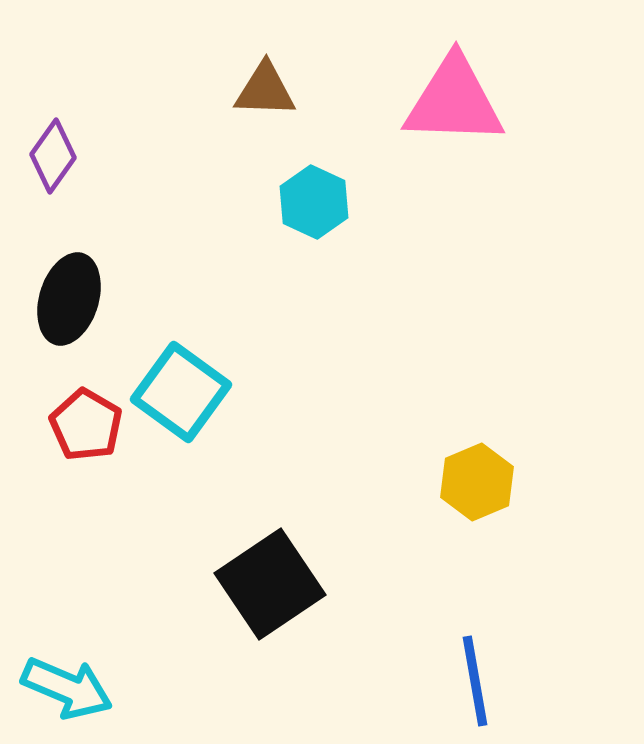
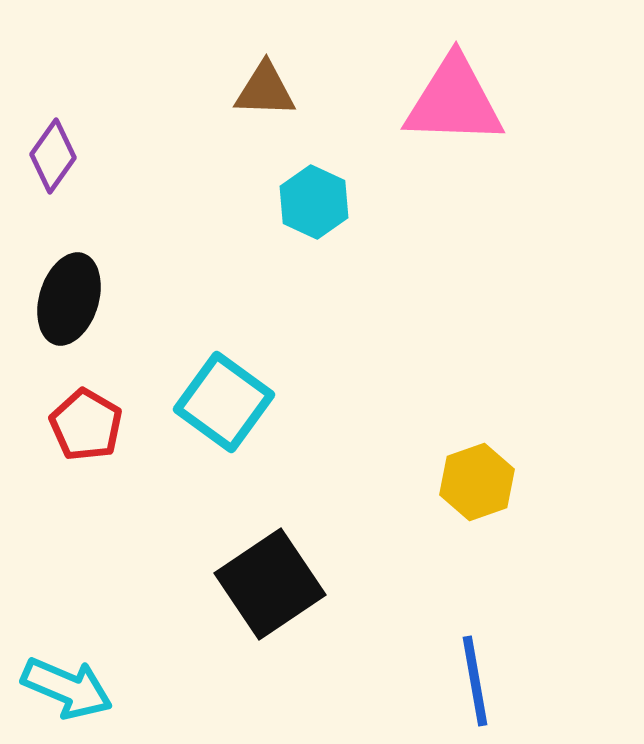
cyan square: moved 43 px right, 10 px down
yellow hexagon: rotated 4 degrees clockwise
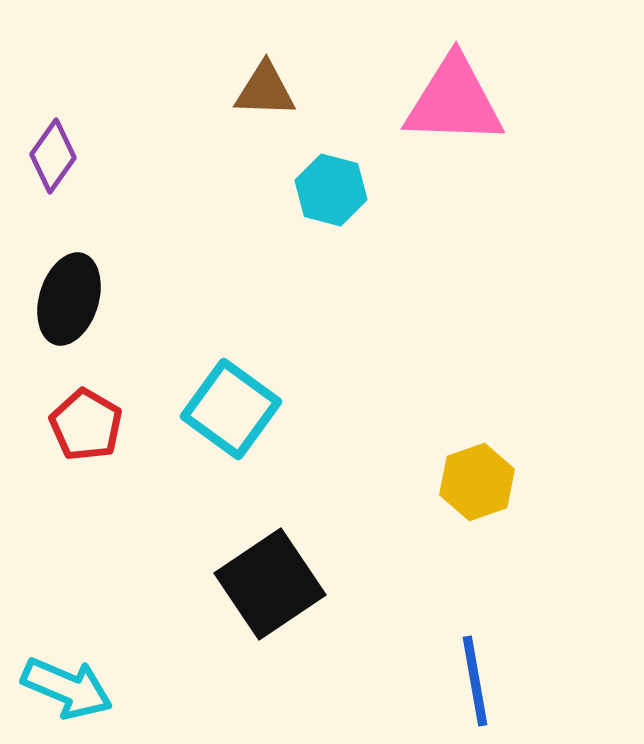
cyan hexagon: moved 17 px right, 12 px up; rotated 10 degrees counterclockwise
cyan square: moved 7 px right, 7 px down
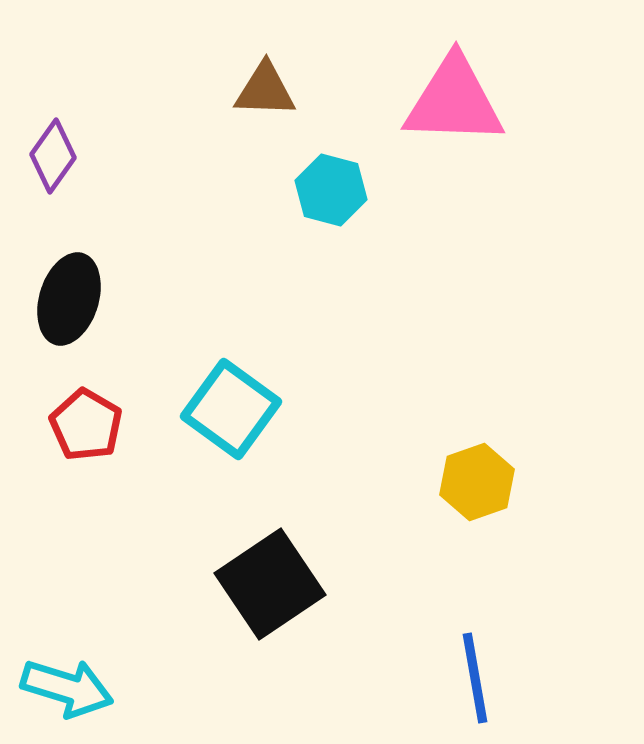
blue line: moved 3 px up
cyan arrow: rotated 6 degrees counterclockwise
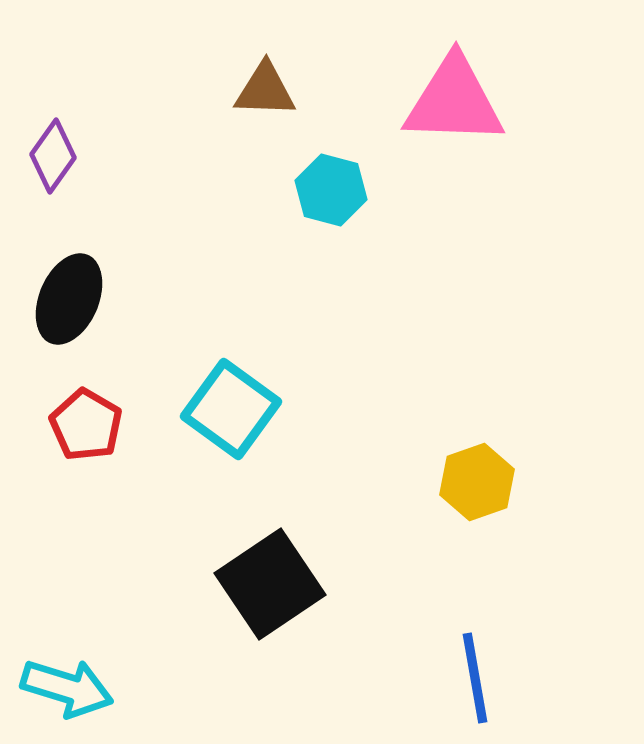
black ellipse: rotated 6 degrees clockwise
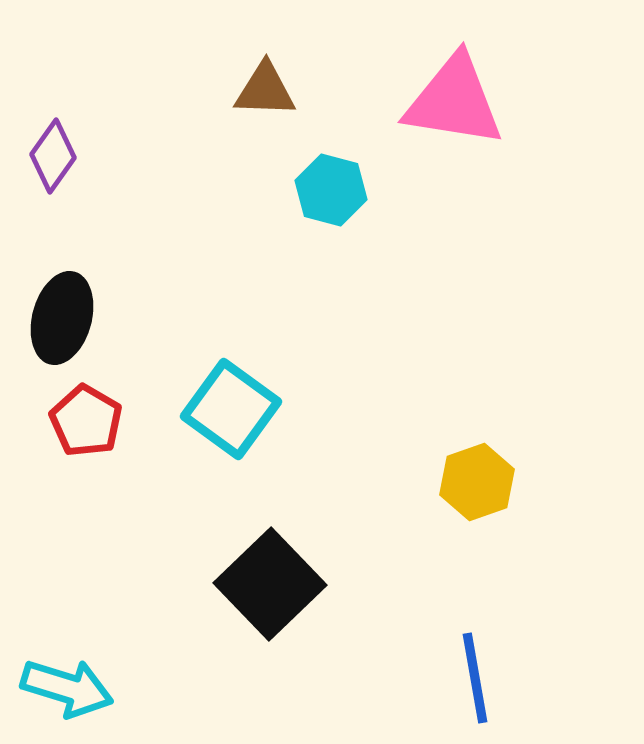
pink triangle: rotated 7 degrees clockwise
black ellipse: moved 7 px left, 19 px down; rotated 8 degrees counterclockwise
red pentagon: moved 4 px up
black square: rotated 10 degrees counterclockwise
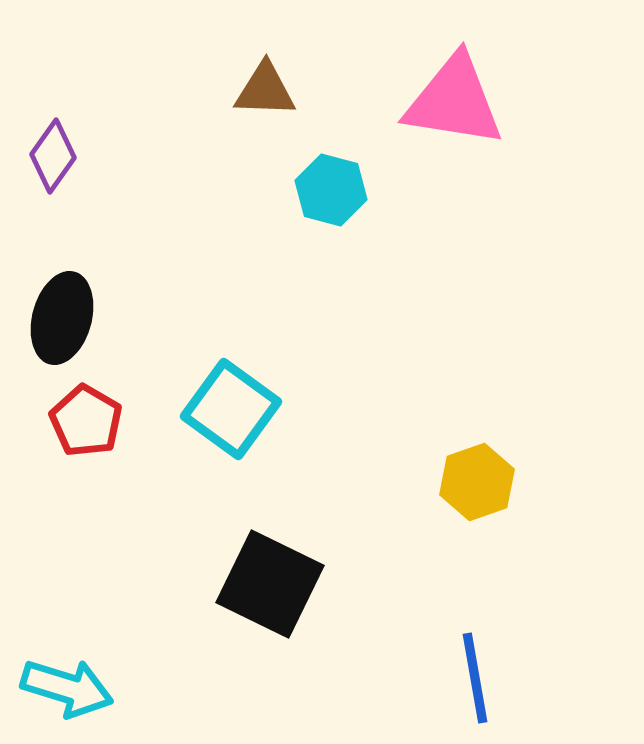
black square: rotated 20 degrees counterclockwise
